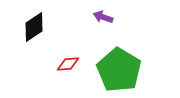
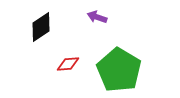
purple arrow: moved 6 px left
black diamond: moved 7 px right
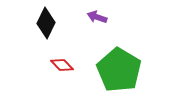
black diamond: moved 5 px right, 4 px up; rotated 32 degrees counterclockwise
red diamond: moved 6 px left, 1 px down; rotated 50 degrees clockwise
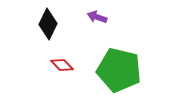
black diamond: moved 2 px right, 1 px down
green pentagon: rotated 18 degrees counterclockwise
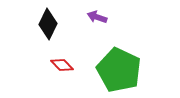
green pentagon: rotated 12 degrees clockwise
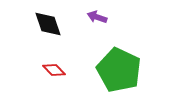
black diamond: rotated 44 degrees counterclockwise
red diamond: moved 8 px left, 5 px down
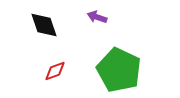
black diamond: moved 4 px left, 1 px down
red diamond: moved 1 px right, 1 px down; rotated 65 degrees counterclockwise
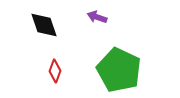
red diamond: rotated 50 degrees counterclockwise
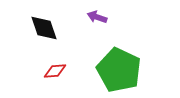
black diamond: moved 3 px down
red diamond: rotated 65 degrees clockwise
